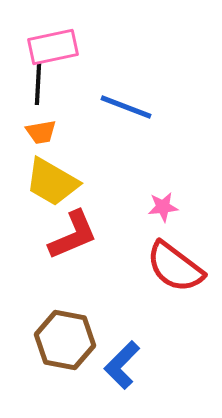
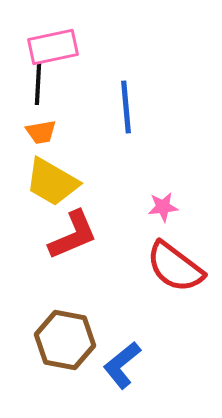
blue line: rotated 64 degrees clockwise
blue L-shape: rotated 6 degrees clockwise
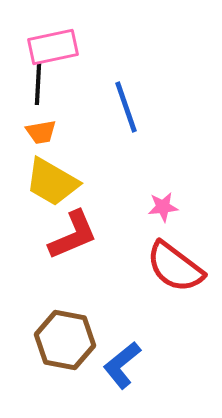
blue line: rotated 14 degrees counterclockwise
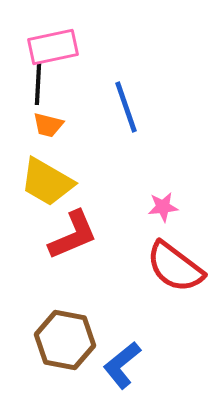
orange trapezoid: moved 7 px right, 7 px up; rotated 24 degrees clockwise
yellow trapezoid: moved 5 px left
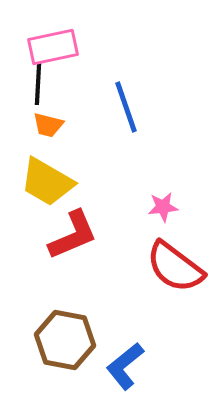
blue L-shape: moved 3 px right, 1 px down
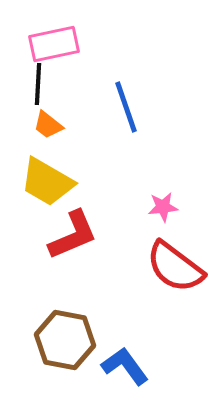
pink rectangle: moved 1 px right, 3 px up
orange trapezoid: rotated 24 degrees clockwise
blue L-shape: rotated 93 degrees clockwise
